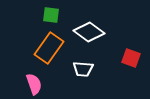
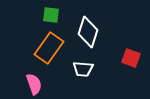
white diamond: moved 1 px left; rotated 72 degrees clockwise
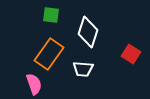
orange rectangle: moved 6 px down
red square: moved 4 px up; rotated 12 degrees clockwise
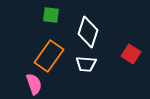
orange rectangle: moved 2 px down
white trapezoid: moved 3 px right, 5 px up
